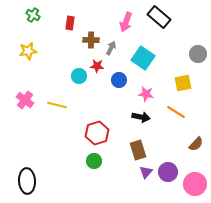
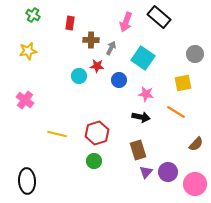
gray circle: moved 3 px left
yellow line: moved 29 px down
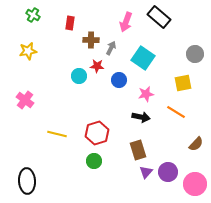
pink star: rotated 21 degrees counterclockwise
